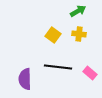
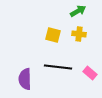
yellow square: rotated 21 degrees counterclockwise
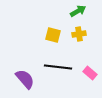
yellow cross: rotated 16 degrees counterclockwise
purple semicircle: rotated 140 degrees clockwise
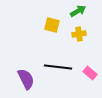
yellow square: moved 1 px left, 10 px up
purple semicircle: moved 1 px right; rotated 15 degrees clockwise
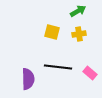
yellow square: moved 7 px down
purple semicircle: moved 2 px right; rotated 25 degrees clockwise
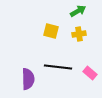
yellow square: moved 1 px left, 1 px up
